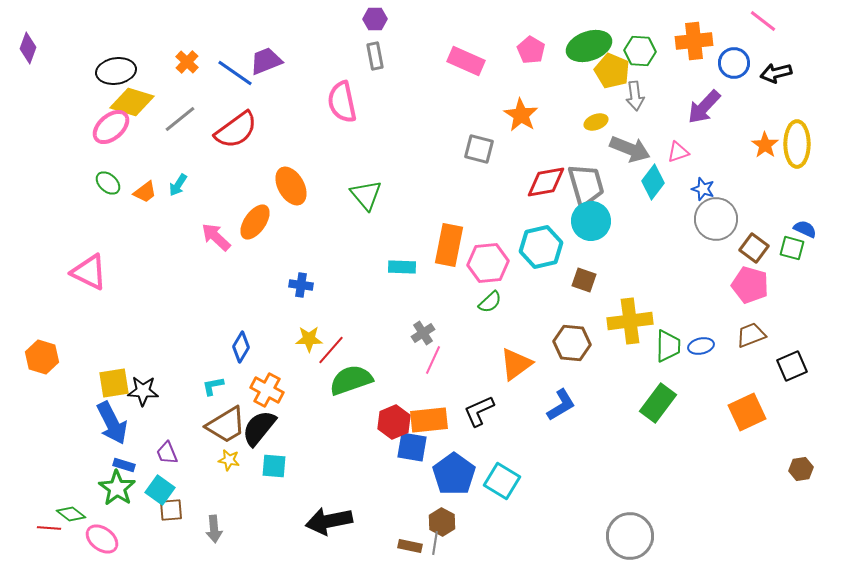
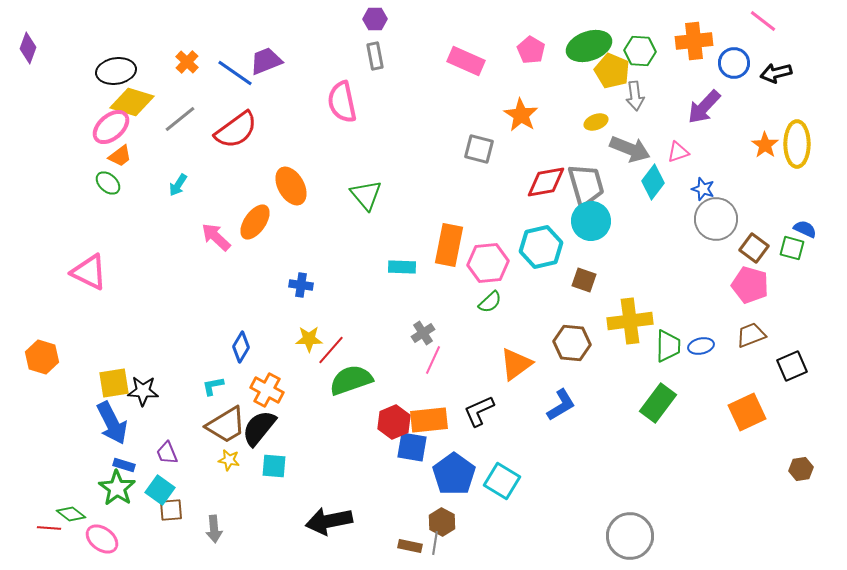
orange trapezoid at (145, 192): moved 25 px left, 36 px up
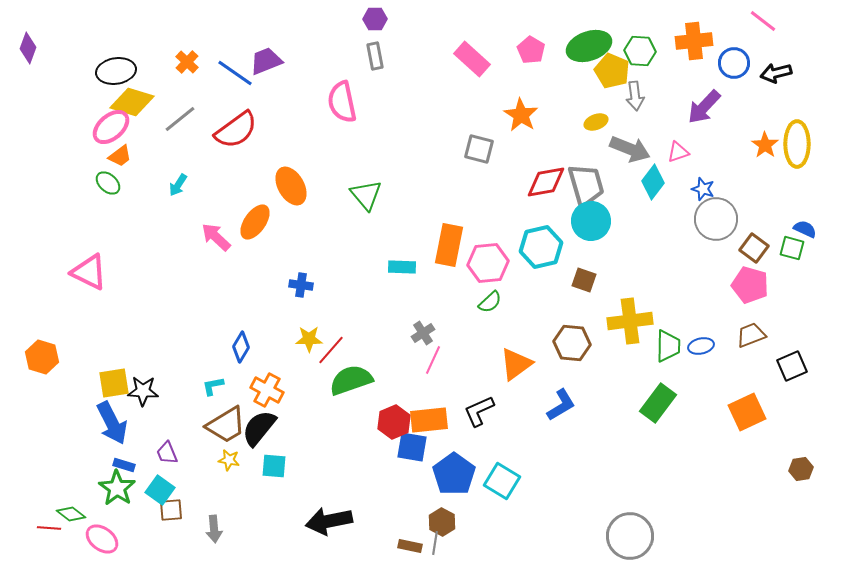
pink rectangle at (466, 61): moved 6 px right, 2 px up; rotated 18 degrees clockwise
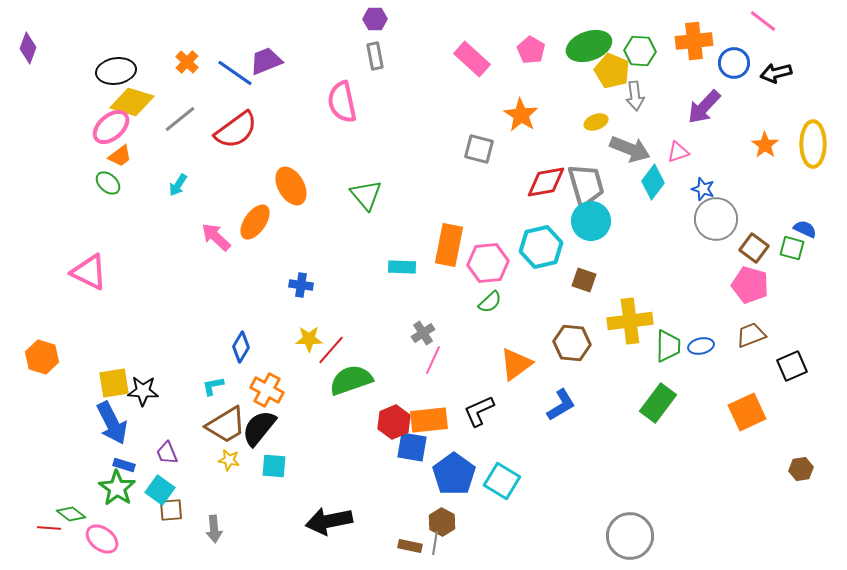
yellow ellipse at (797, 144): moved 16 px right
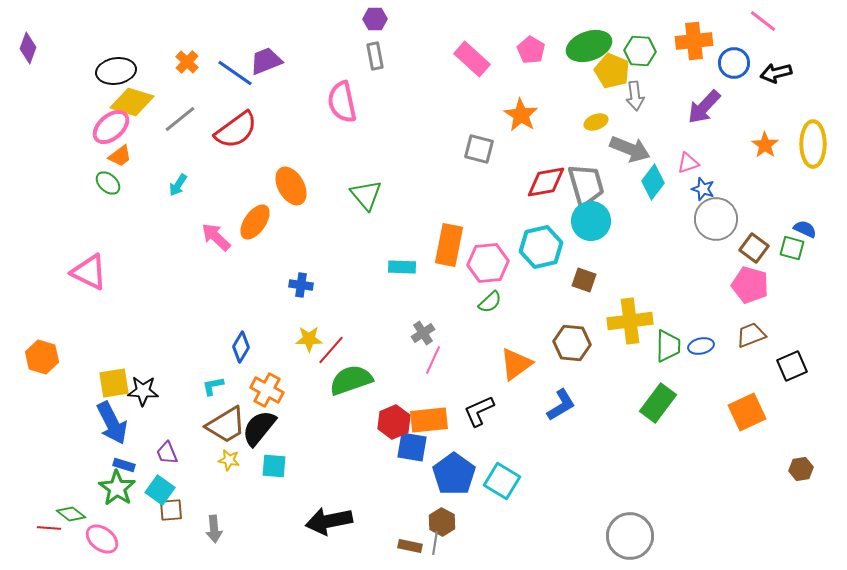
pink triangle at (678, 152): moved 10 px right, 11 px down
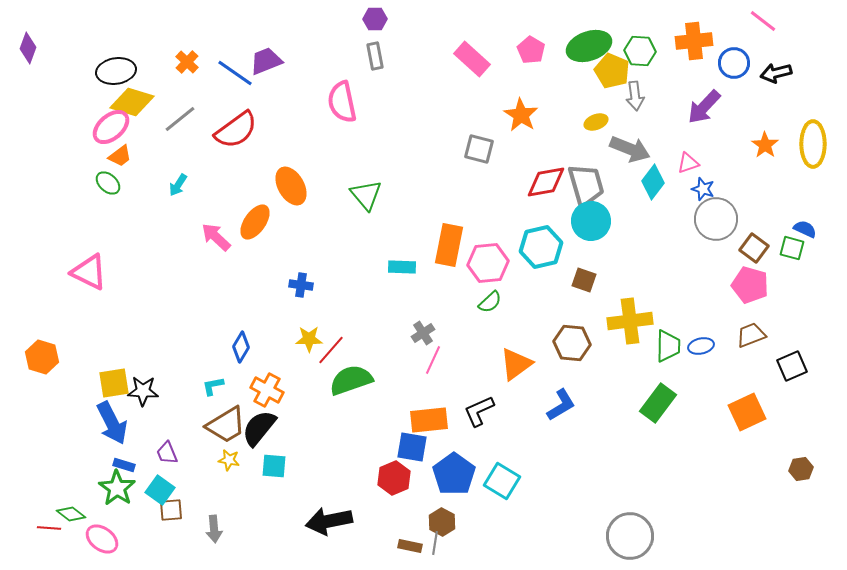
red hexagon at (394, 422): moved 56 px down
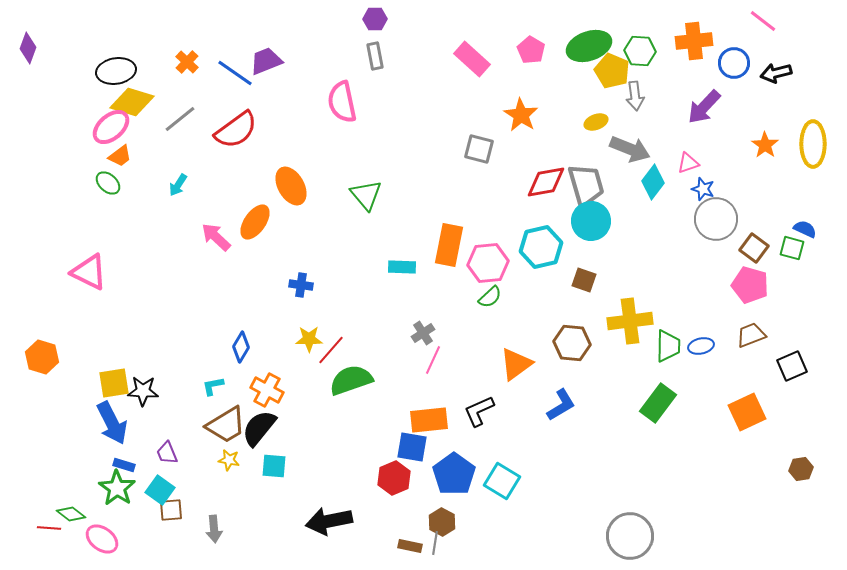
green semicircle at (490, 302): moved 5 px up
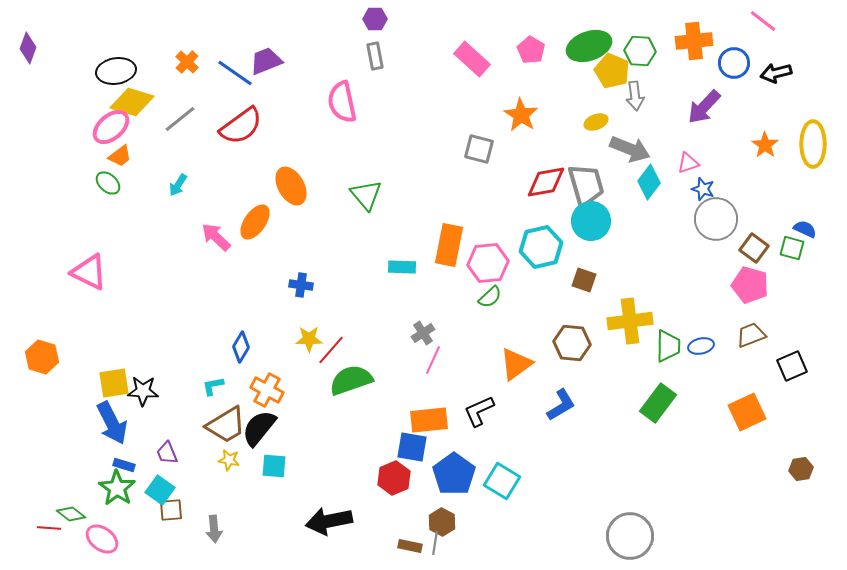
red semicircle at (236, 130): moved 5 px right, 4 px up
cyan diamond at (653, 182): moved 4 px left
